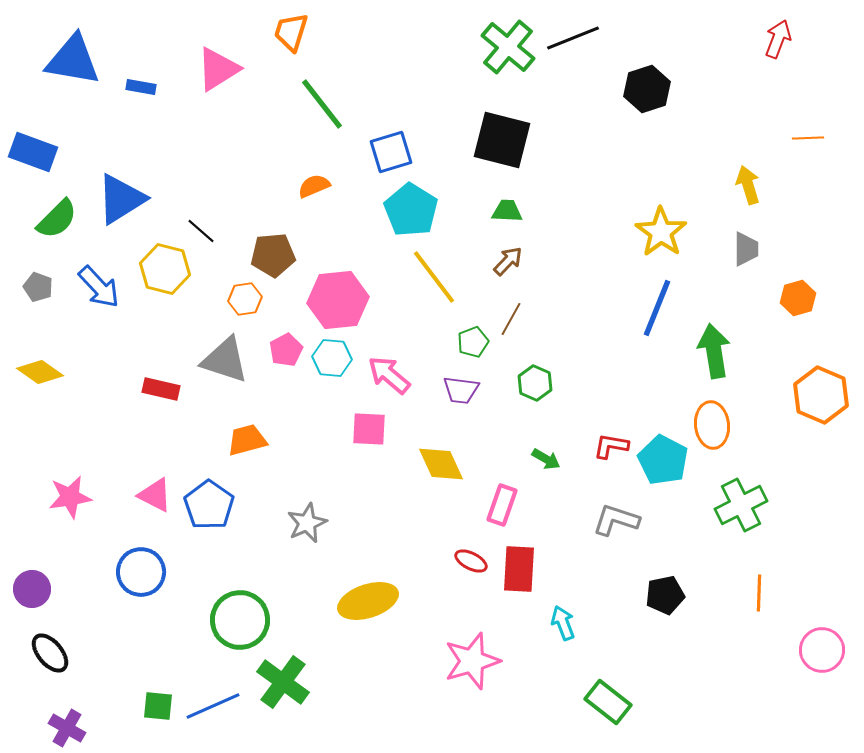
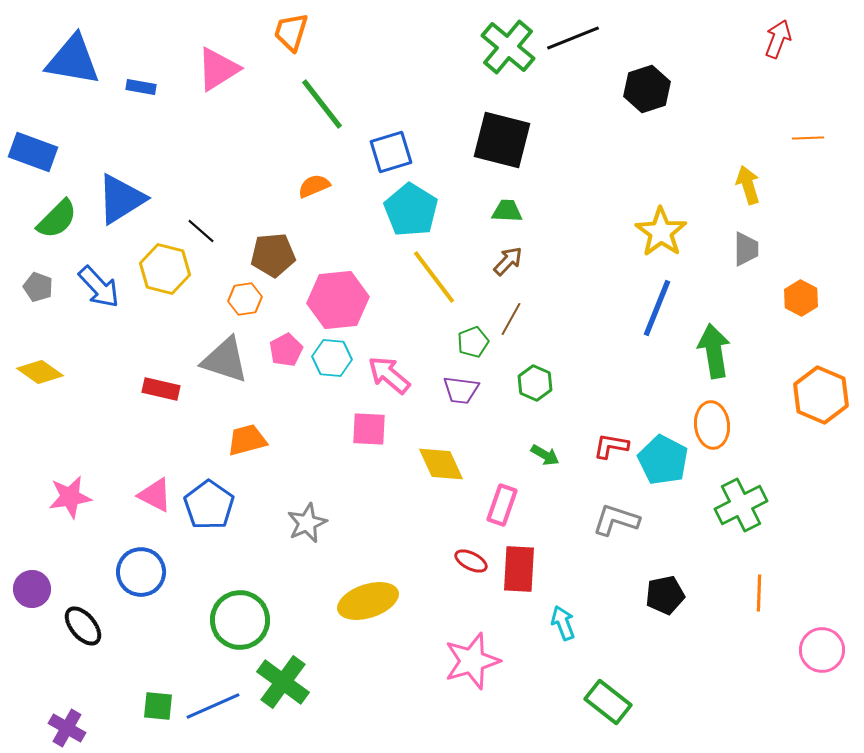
orange hexagon at (798, 298): moved 3 px right; rotated 16 degrees counterclockwise
green arrow at (546, 459): moved 1 px left, 4 px up
black ellipse at (50, 653): moved 33 px right, 27 px up
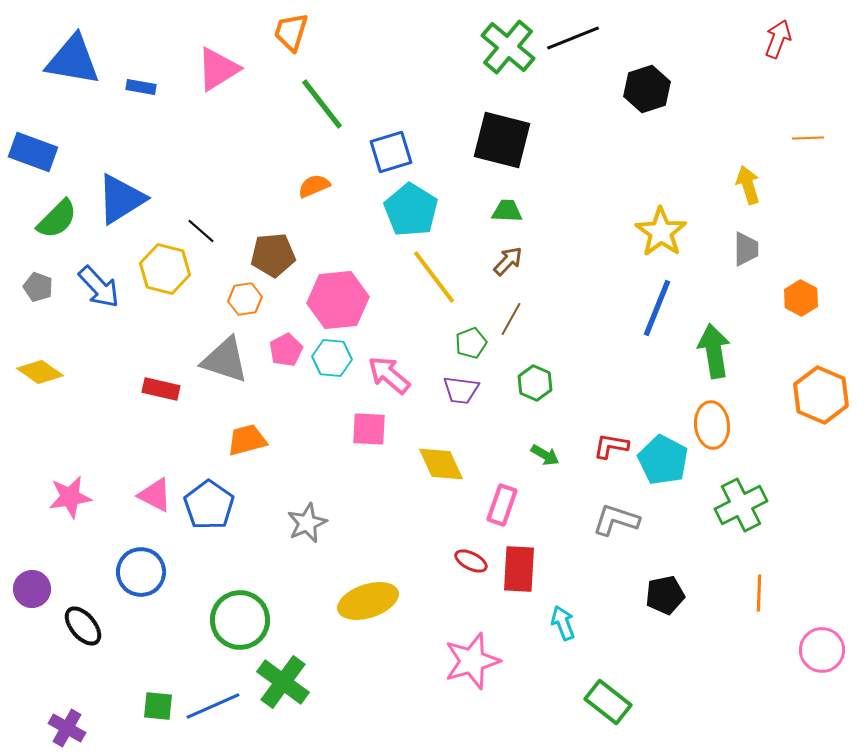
green pentagon at (473, 342): moved 2 px left, 1 px down
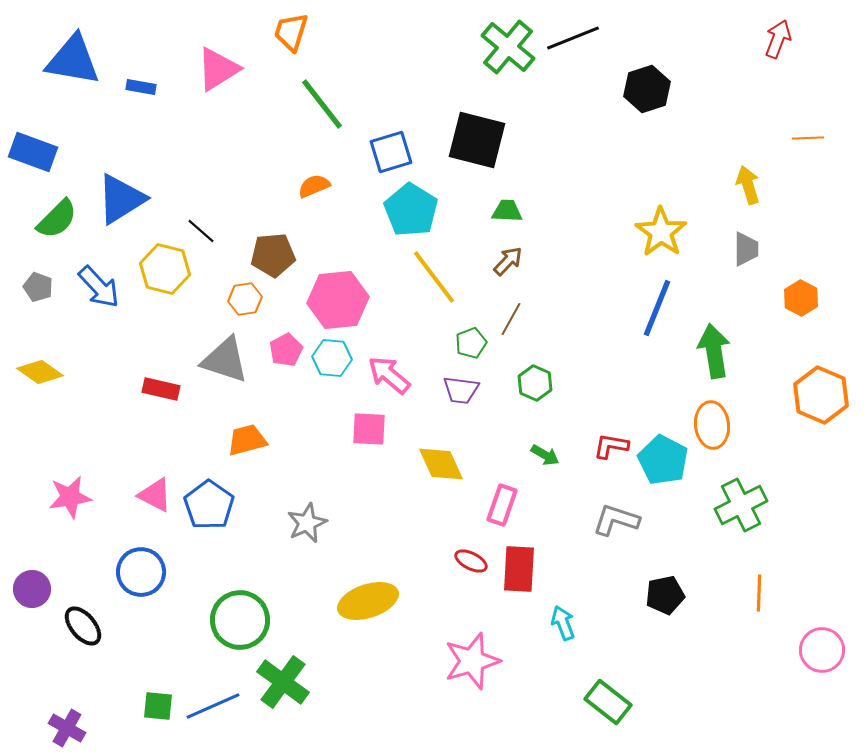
black square at (502, 140): moved 25 px left
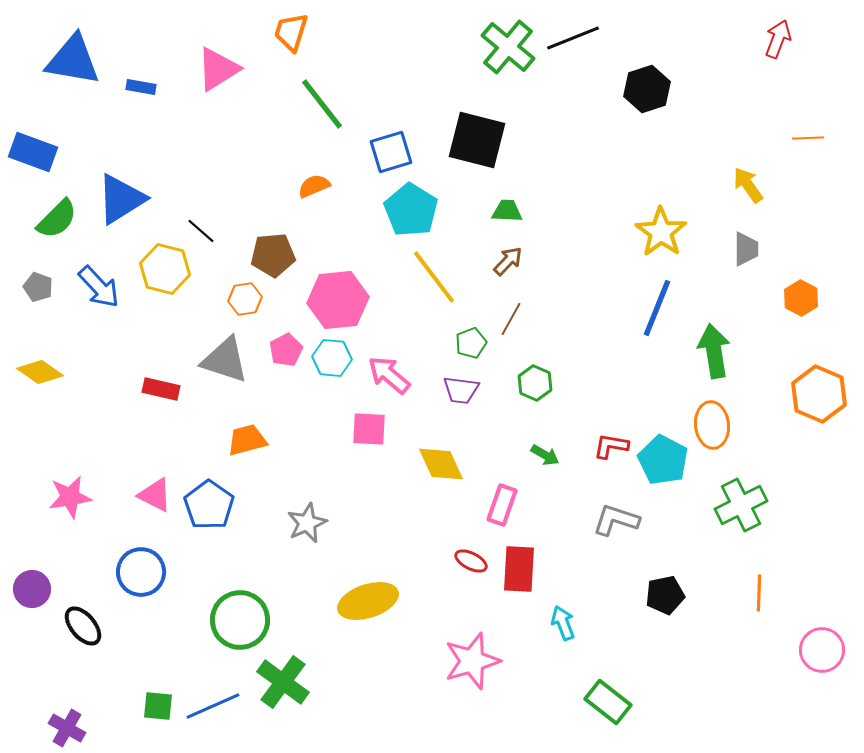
yellow arrow at (748, 185): rotated 18 degrees counterclockwise
orange hexagon at (821, 395): moved 2 px left, 1 px up
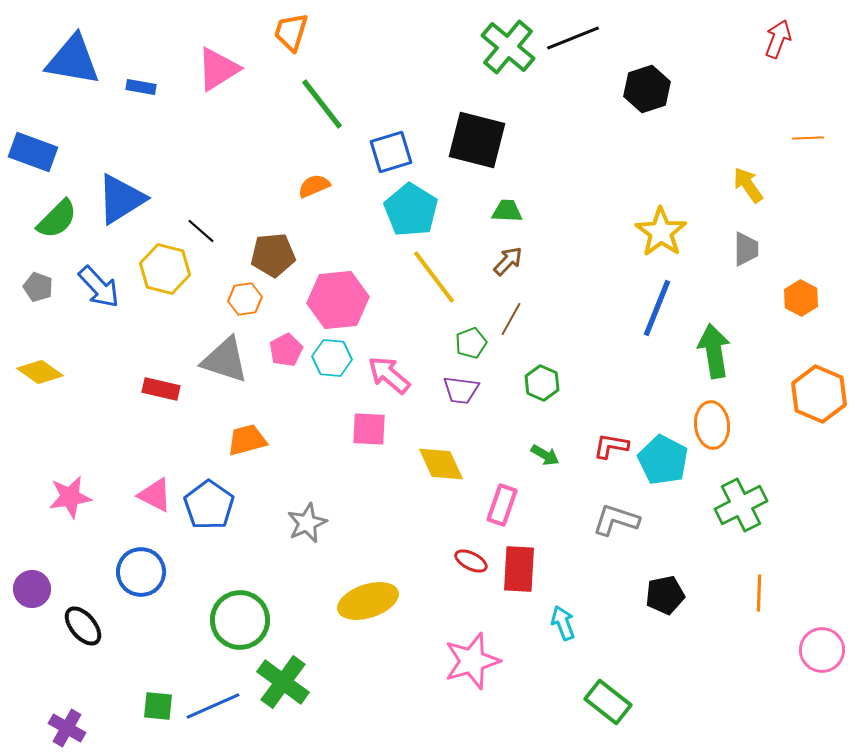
green hexagon at (535, 383): moved 7 px right
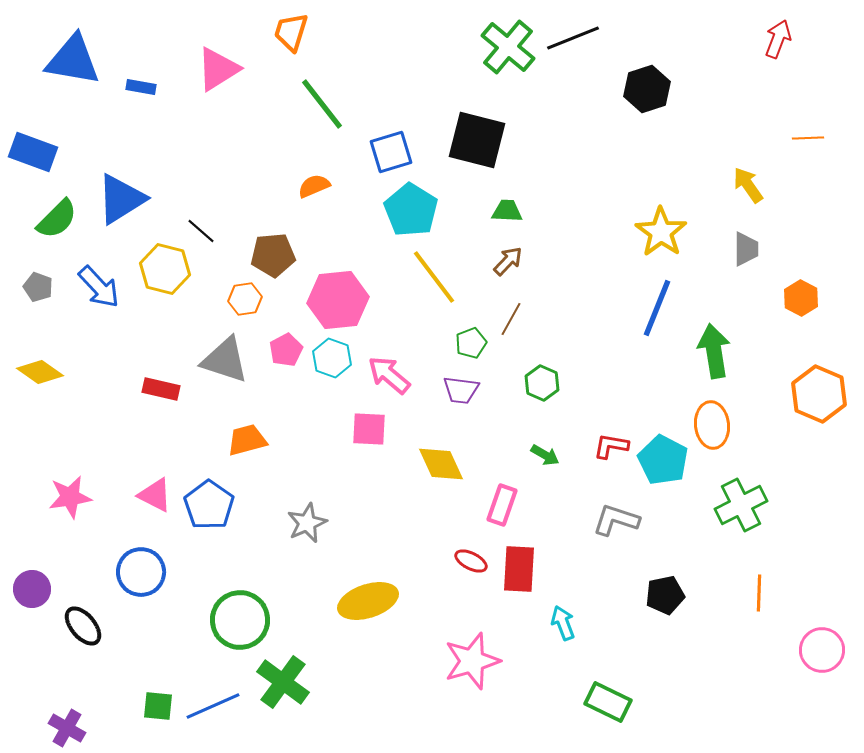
cyan hexagon at (332, 358): rotated 15 degrees clockwise
green rectangle at (608, 702): rotated 12 degrees counterclockwise
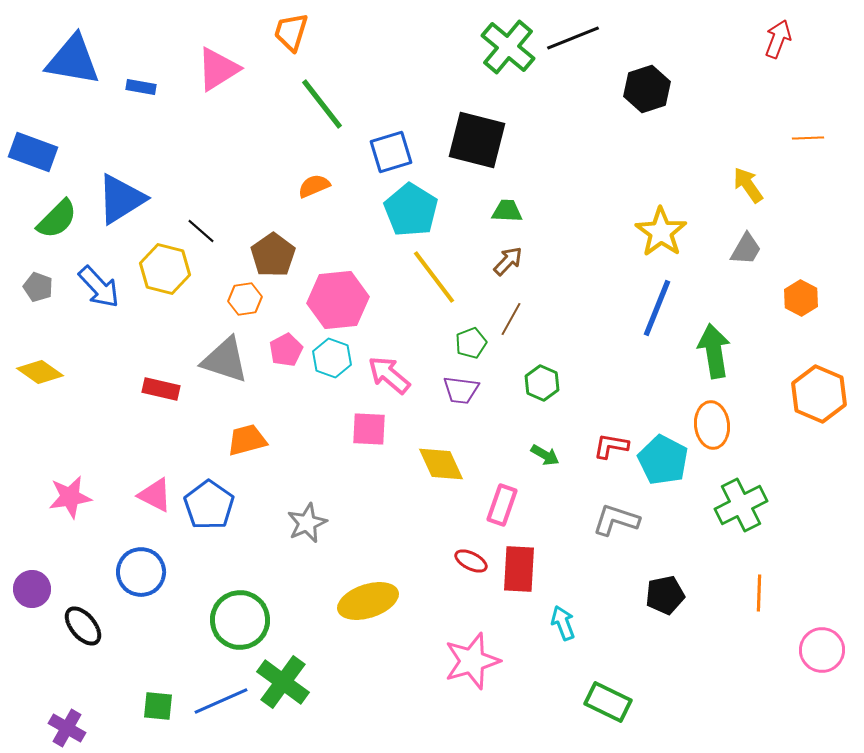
gray trapezoid at (746, 249): rotated 30 degrees clockwise
brown pentagon at (273, 255): rotated 30 degrees counterclockwise
blue line at (213, 706): moved 8 px right, 5 px up
